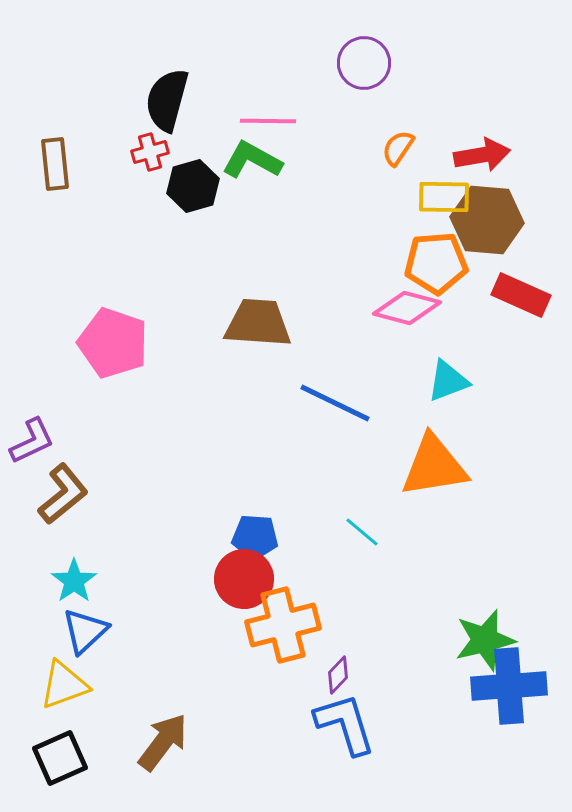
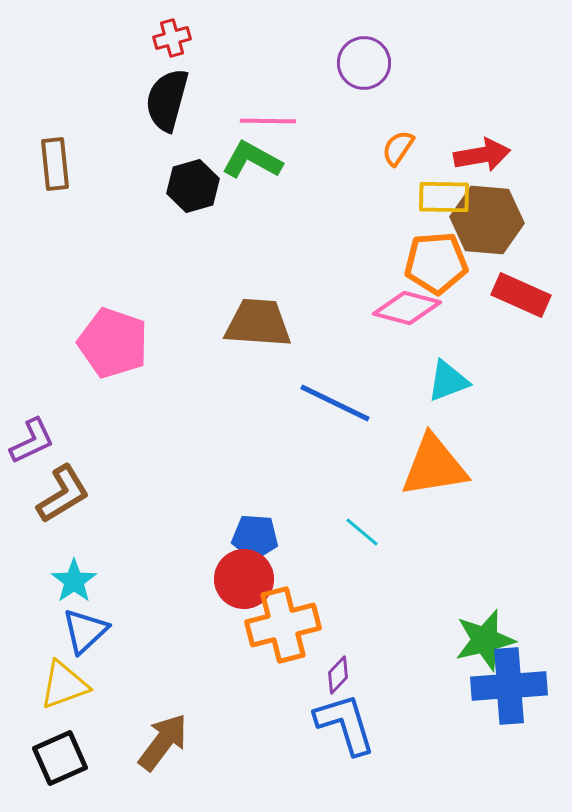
red cross: moved 22 px right, 114 px up
brown L-shape: rotated 8 degrees clockwise
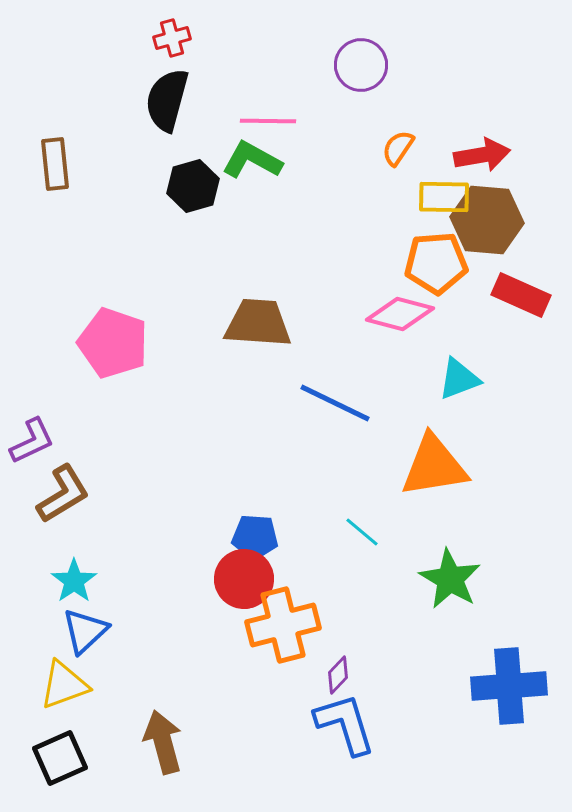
purple circle: moved 3 px left, 2 px down
pink diamond: moved 7 px left, 6 px down
cyan triangle: moved 11 px right, 2 px up
green star: moved 35 px left, 61 px up; rotated 28 degrees counterclockwise
brown arrow: rotated 52 degrees counterclockwise
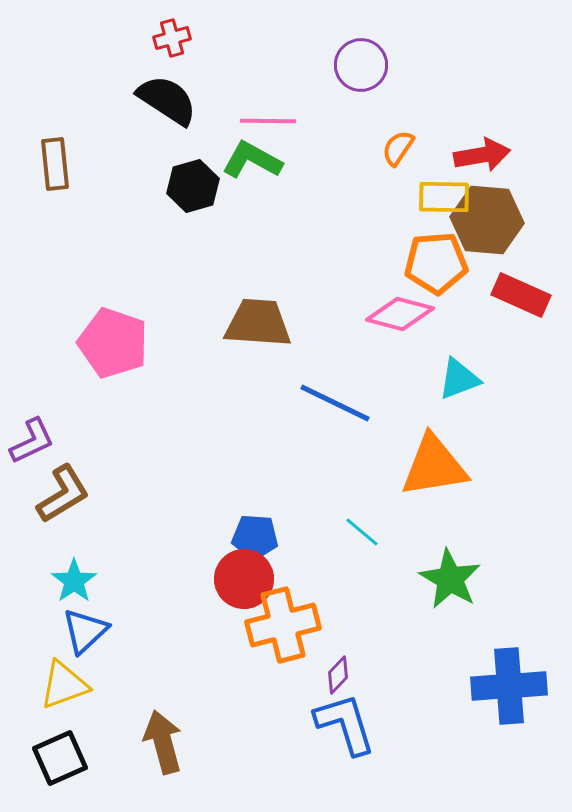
black semicircle: rotated 108 degrees clockwise
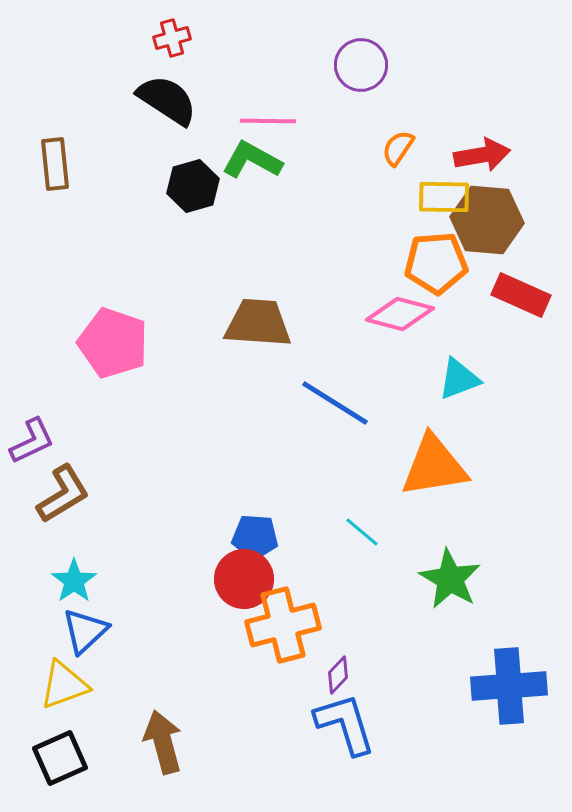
blue line: rotated 6 degrees clockwise
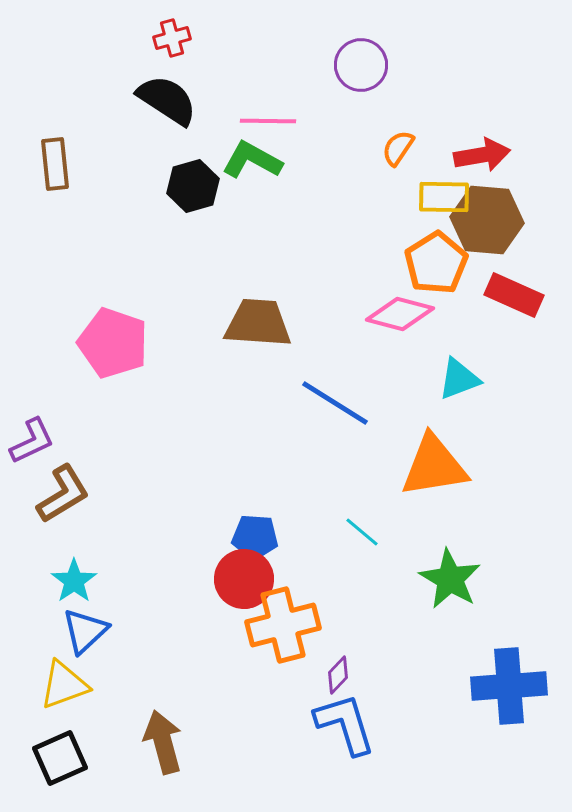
orange pentagon: rotated 28 degrees counterclockwise
red rectangle: moved 7 px left
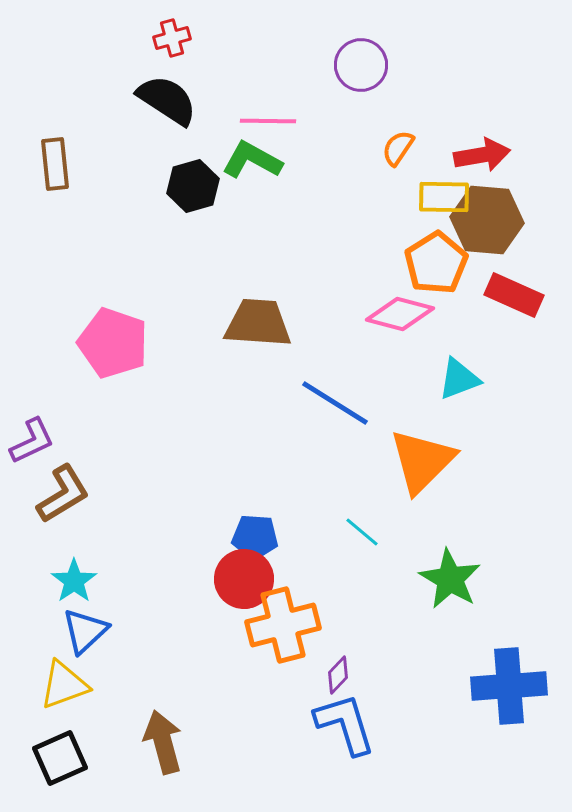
orange triangle: moved 12 px left, 5 px up; rotated 36 degrees counterclockwise
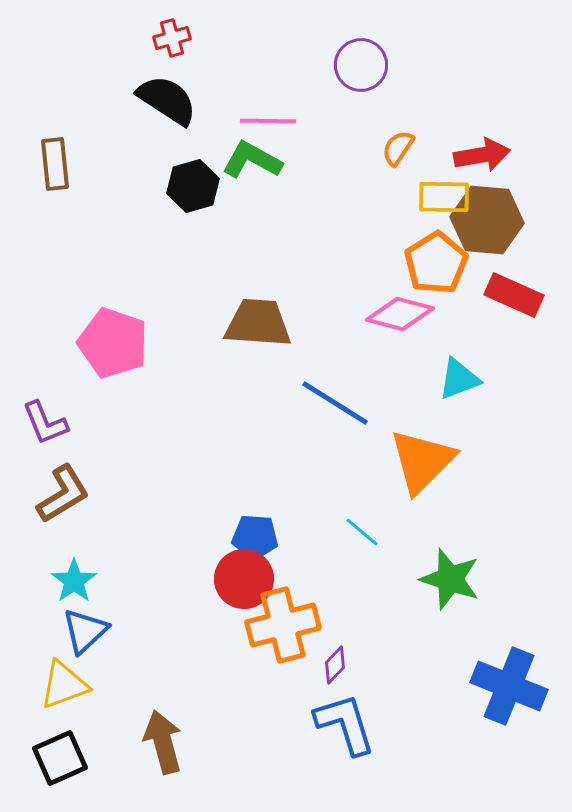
purple L-shape: moved 13 px right, 18 px up; rotated 93 degrees clockwise
green star: rotated 12 degrees counterclockwise
purple diamond: moved 3 px left, 10 px up
blue cross: rotated 26 degrees clockwise
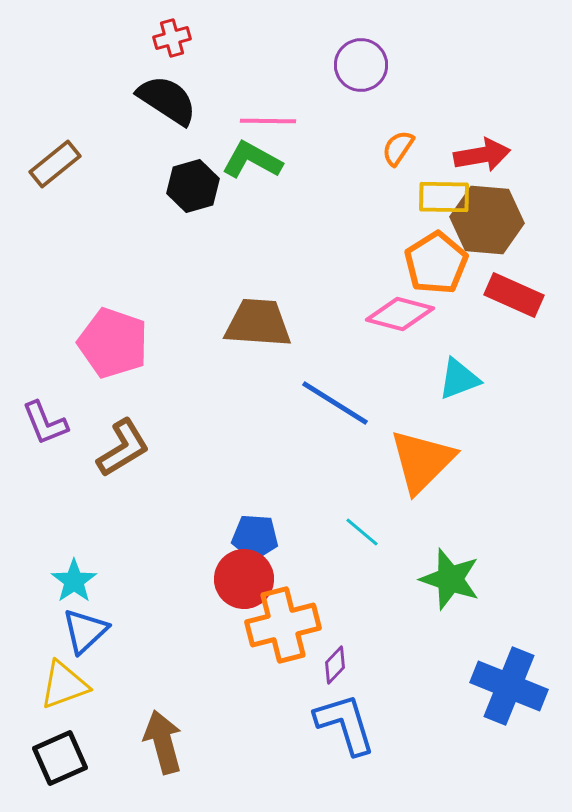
brown rectangle: rotated 57 degrees clockwise
brown L-shape: moved 60 px right, 46 px up
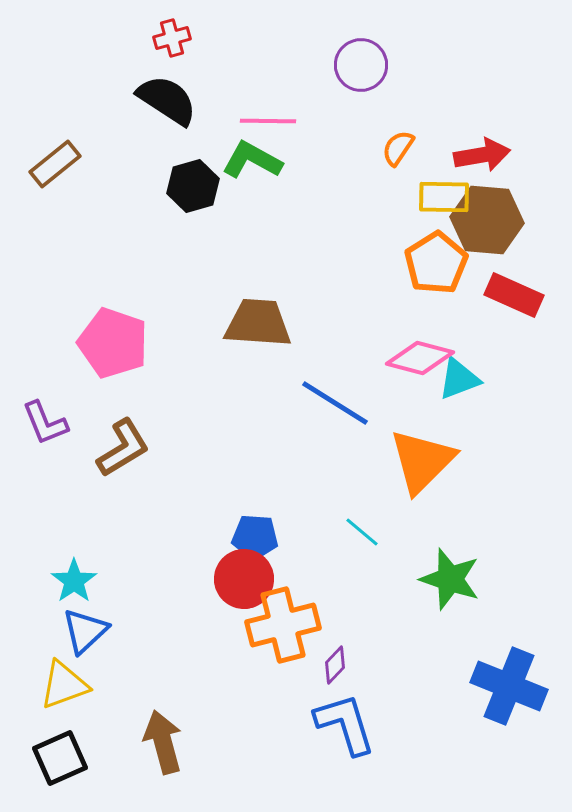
pink diamond: moved 20 px right, 44 px down
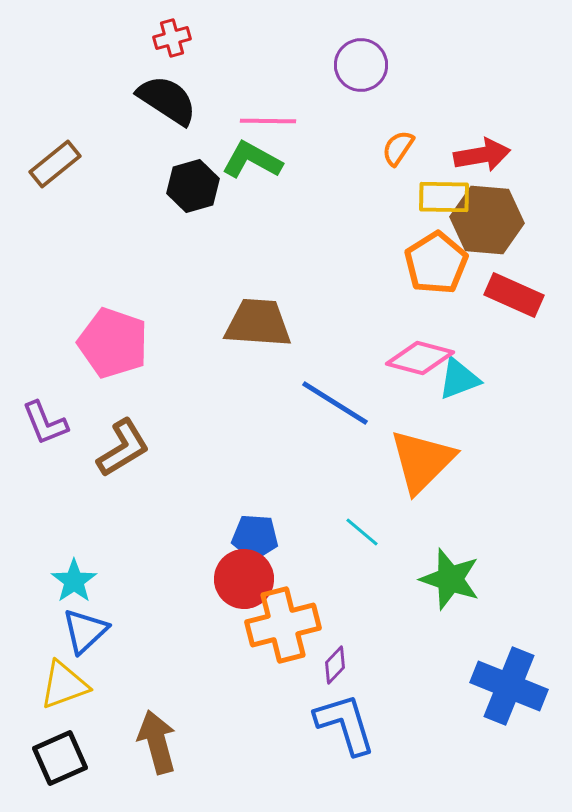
brown arrow: moved 6 px left
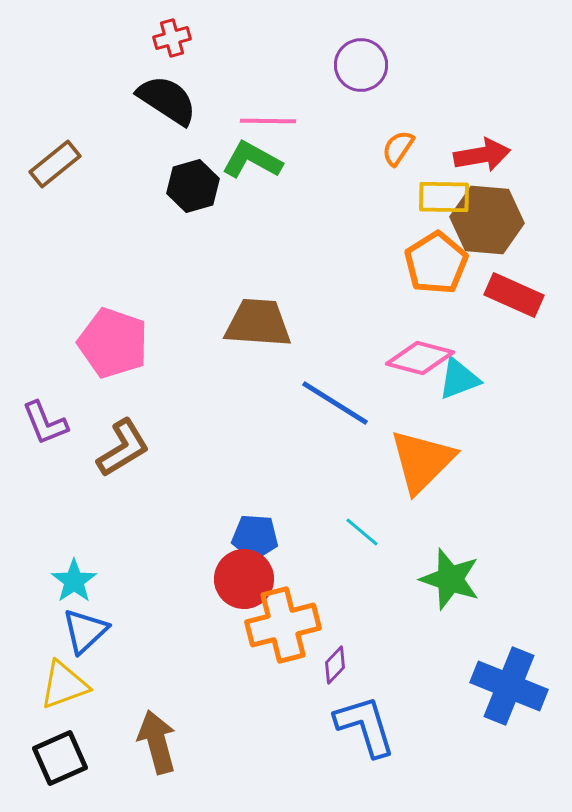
blue L-shape: moved 20 px right, 2 px down
